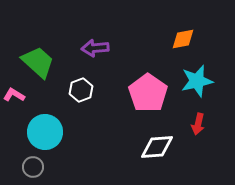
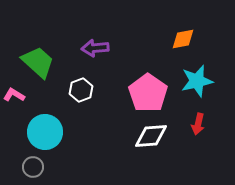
white diamond: moved 6 px left, 11 px up
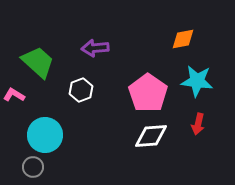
cyan star: rotated 20 degrees clockwise
cyan circle: moved 3 px down
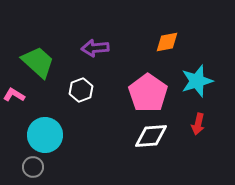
orange diamond: moved 16 px left, 3 px down
cyan star: rotated 24 degrees counterclockwise
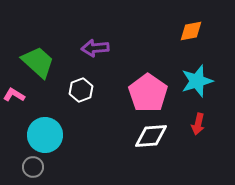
orange diamond: moved 24 px right, 11 px up
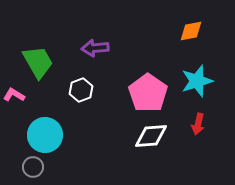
green trapezoid: rotated 18 degrees clockwise
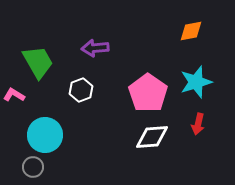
cyan star: moved 1 px left, 1 px down
white diamond: moved 1 px right, 1 px down
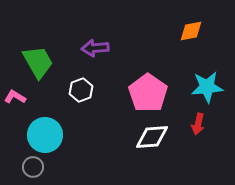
cyan star: moved 11 px right, 5 px down; rotated 12 degrees clockwise
pink L-shape: moved 1 px right, 2 px down
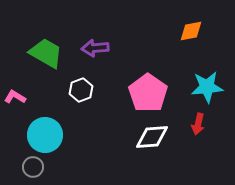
green trapezoid: moved 8 px right, 9 px up; rotated 30 degrees counterclockwise
